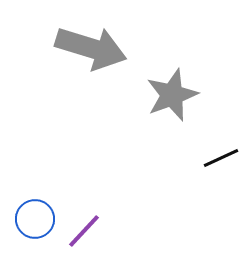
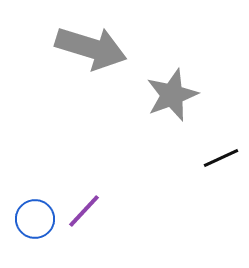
purple line: moved 20 px up
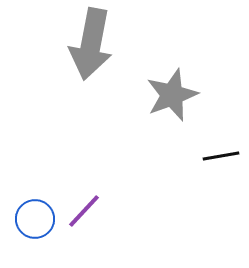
gray arrow: moved 4 px up; rotated 84 degrees clockwise
black line: moved 2 px up; rotated 15 degrees clockwise
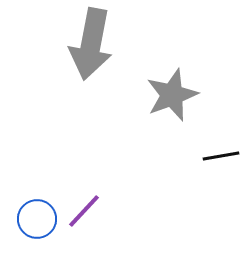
blue circle: moved 2 px right
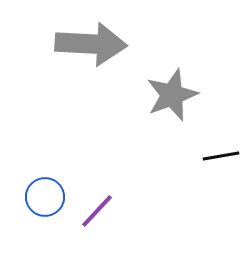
gray arrow: rotated 98 degrees counterclockwise
purple line: moved 13 px right
blue circle: moved 8 px right, 22 px up
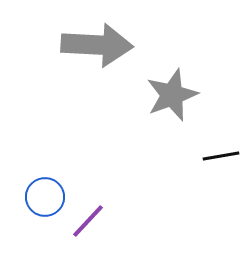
gray arrow: moved 6 px right, 1 px down
purple line: moved 9 px left, 10 px down
